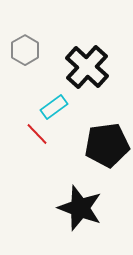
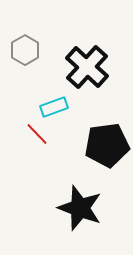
cyan rectangle: rotated 16 degrees clockwise
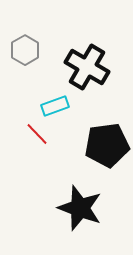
black cross: rotated 12 degrees counterclockwise
cyan rectangle: moved 1 px right, 1 px up
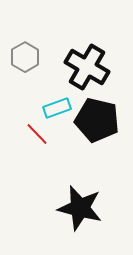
gray hexagon: moved 7 px down
cyan rectangle: moved 2 px right, 2 px down
black pentagon: moved 10 px left, 25 px up; rotated 21 degrees clockwise
black star: rotated 6 degrees counterclockwise
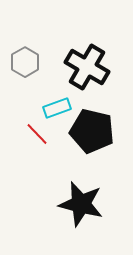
gray hexagon: moved 5 px down
black pentagon: moved 5 px left, 11 px down
black star: moved 1 px right, 4 px up
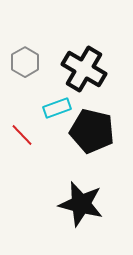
black cross: moved 3 px left, 2 px down
red line: moved 15 px left, 1 px down
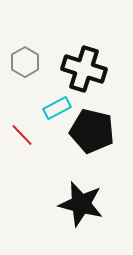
black cross: rotated 12 degrees counterclockwise
cyan rectangle: rotated 8 degrees counterclockwise
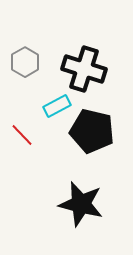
cyan rectangle: moved 2 px up
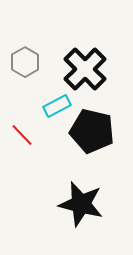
black cross: moved 1 px right; rotated 27 degrees clockwise
